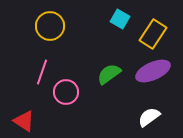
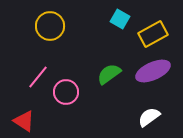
yellow rectangle: rotated 28 degrees clockwise
pink line: moved 4 px left, 5 px down; rotated 20 degrees clockwise
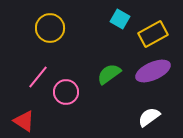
yellow circle: moved 2 px down
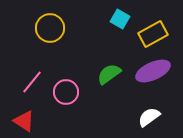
pink line: moved 6 px left, 5 px down
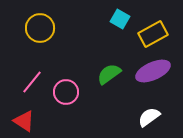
yellow circle: moved 10 px left
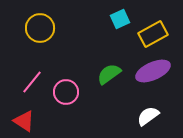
cyan square: rotated 36 degrees clockwise
white semicircle: moved 1 px left, 1 px up
